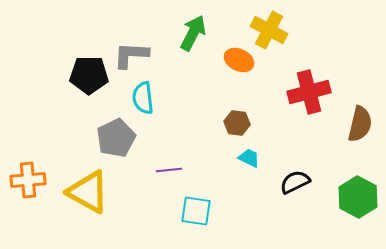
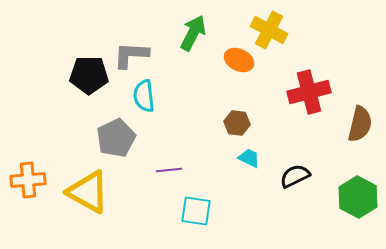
cyan semicircle: moved 1 px right, 2 px up
black semicircle: moved 6 px up
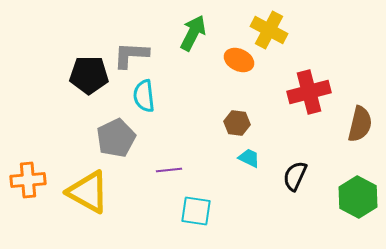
black semicircle: rotated 40 degrees counterclockwise
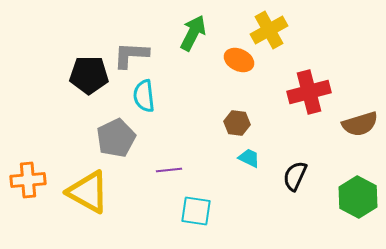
yellow cross: rotated 33 degrees clockwise
brown semicircle: rotated 60 degrees clockwise
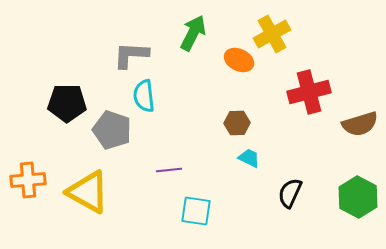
yellow cross: moved 3 px right, 4 px down
black pentagon: moved 22 px left, 28 px down
brown hexagon: rotated 10 degrees counterclockwise
gray pentagon: moved 4 px left, 8 px up; rotated 27 degrees counterclockwise
black semicircle: moved 5 px left, 17 px down
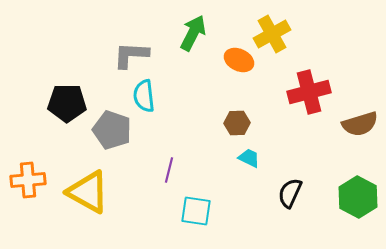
purple line: rotated 70 degrees counterclockwise
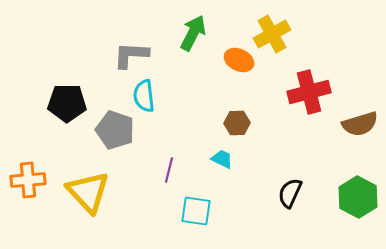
gray pentagon: moved 3 px right
cyan trapezoid: moved 27 px left, 1 px down
yellow triangle: rotated 18 degrees clockwise
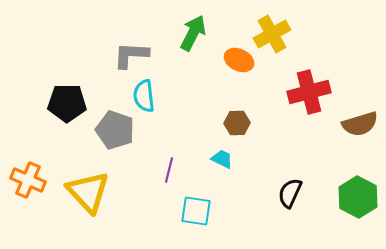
orange cross: rotated 28 degrees clockwise
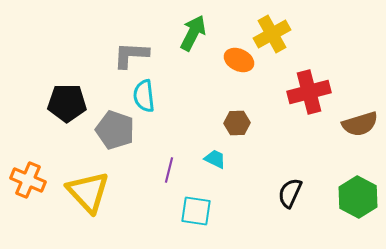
cyan trapezoid: moved 7 px left
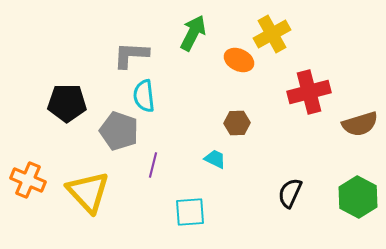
gray pentagon: moved 4 px right, 1 px down
purple line: moved 16 px left, 5 px up
cyan square: moved 6 px left, 1 px down; rotated 12 degrees counterclockwise
